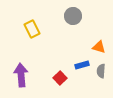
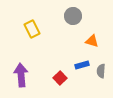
orange triangle: moved 7 px left, 6 px up
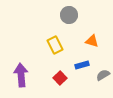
gray circle: moved 4 px left, 1 px up
yellow rectangle: moved 23 px right, 16 px down
gray semicircle: moved 2 px right, 4 px down; rotated 56 degrees clockwise
